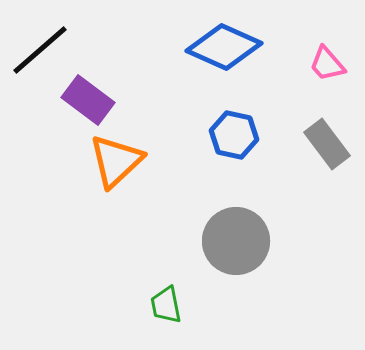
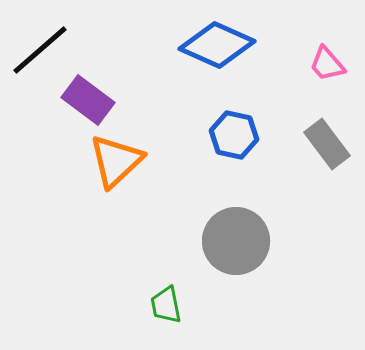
blue diamond: moved 7 px left, 2 px up
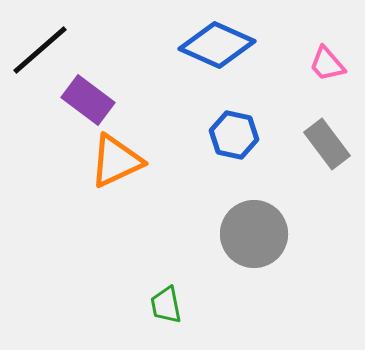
orange triangle: rotated 18 degrees clockwise
gray circle: moved 18 px right, 7 px up
